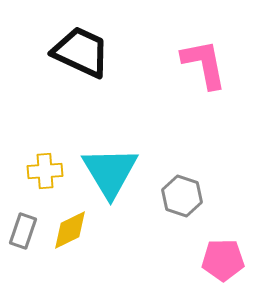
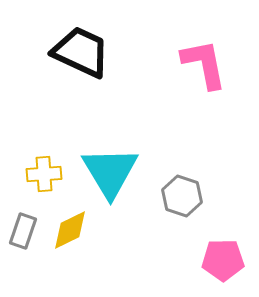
yellow cross: moved 1 px left, 3 px down
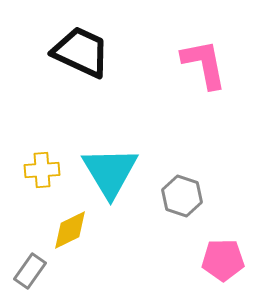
yellow cross: moved 2 px left, 4 px up
gray rectangle: moved 7 px right, 40 px down; rotated 16 degrees clockwise
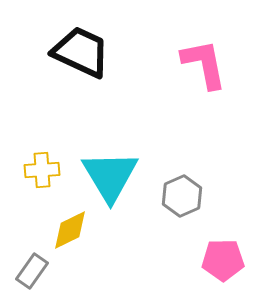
cyan triangle: moved 4 px down
gray hexagon: rotated 18 degrees clockwise
gray rectangle: moved 2 px right
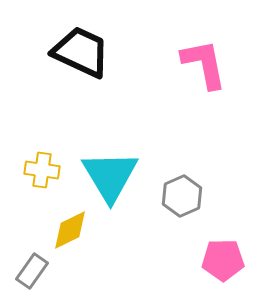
yellow cross: rotated 12 degrees clockwise
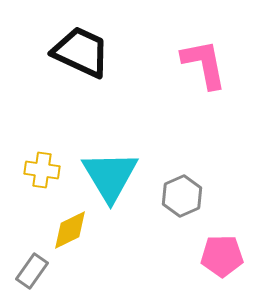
pink pentagon: moved 1 px left, 4 px up
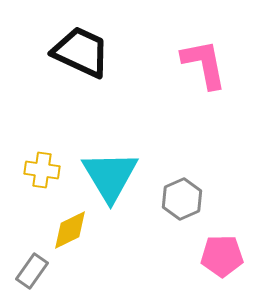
gray hexagon: moved 3 px down
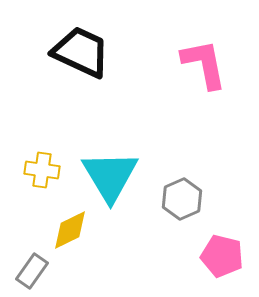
pink pentagon: rotated 15 degrees clockwise
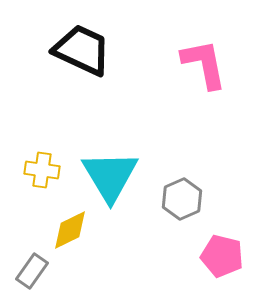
black trapezoid: moved 1 px right, 2 px up
